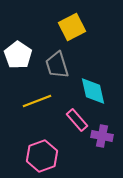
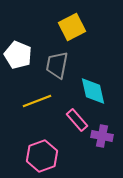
white pentagon: rotated 12 degrees counterclockwise
gray trapezoid: rotated 28 degrees clockwise
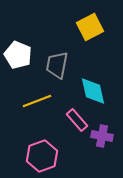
yellow square: moved 18 px right
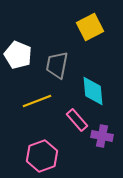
cyan diamond: rotated 8 degrees clockwise
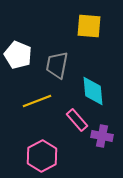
yellow square: moved 1 px left, 1 px up; rotated 32 degrees clockwise
pink hexagon: rotated 8 degrees counterclockwise
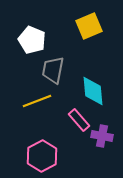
yellow square: rotated 28 degrees counterclockwise
white pentagon: moved 14 px right, 15 px up
gray trapezoid: moved 4 px left, 5 px down
pink rectangle: moved 2 px right
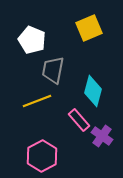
yellow square: moved 2 px down
cyan diamond: rotated 20 degrees clockwise
purple cross: rotated 25 degrees clockwise
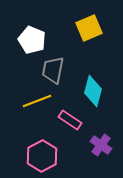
pink rectangle: moved 9 px left; rotated 15 degrees counterclockwise
purple cross: moved 1 px left, 9 px down
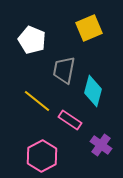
gray trapezoid: moved 11 px right
yellow line: rotated 60 degrees clockwise
